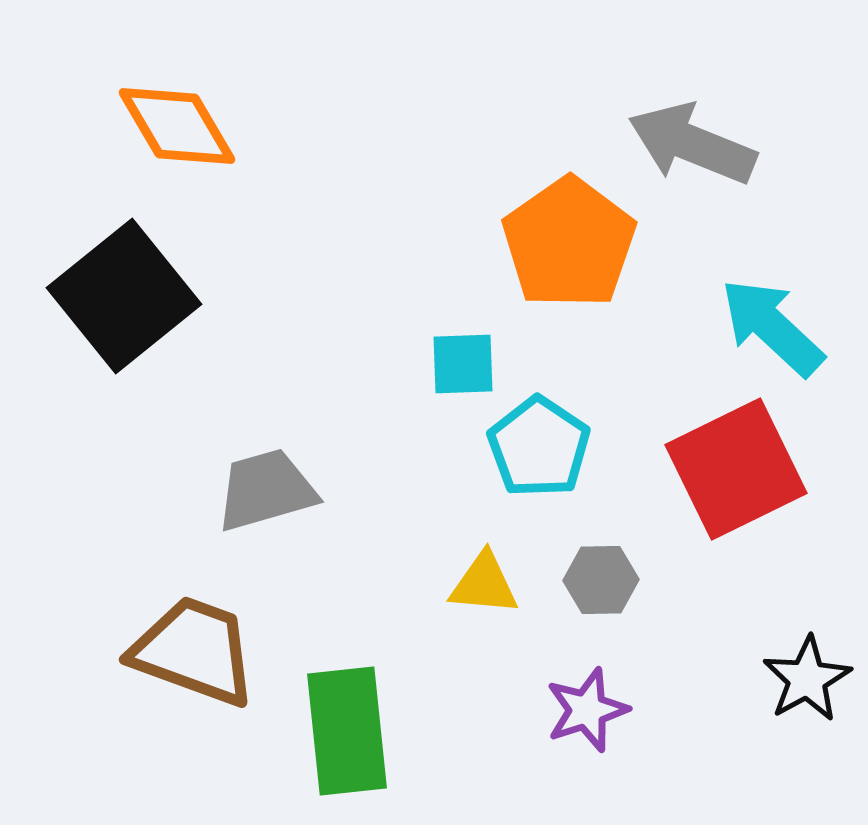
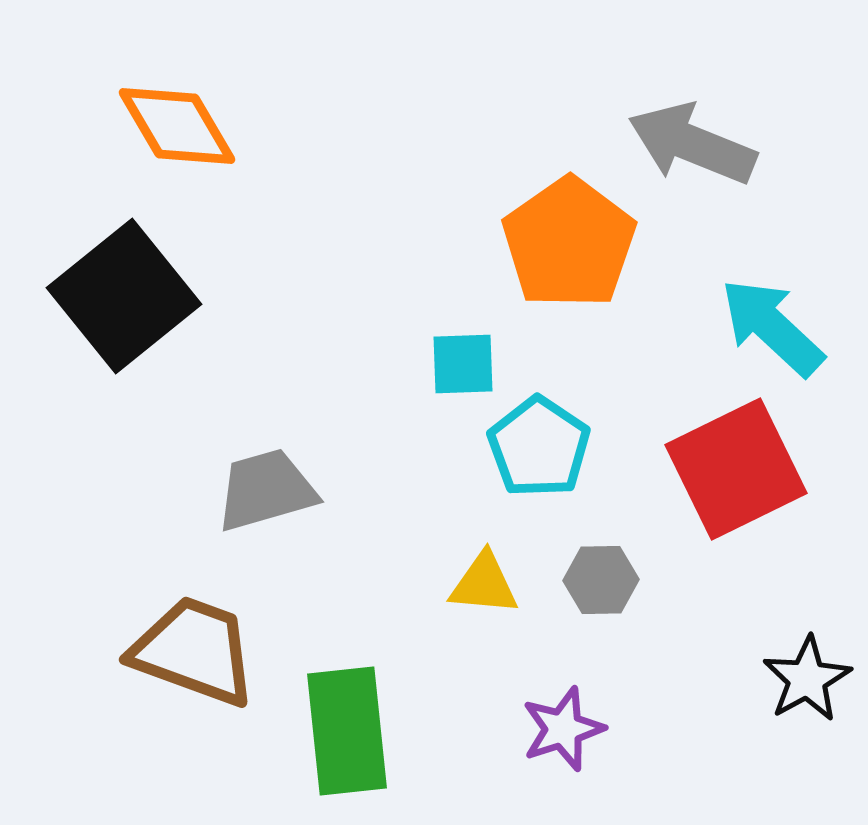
purple star: moved 24 px left, 19 px down
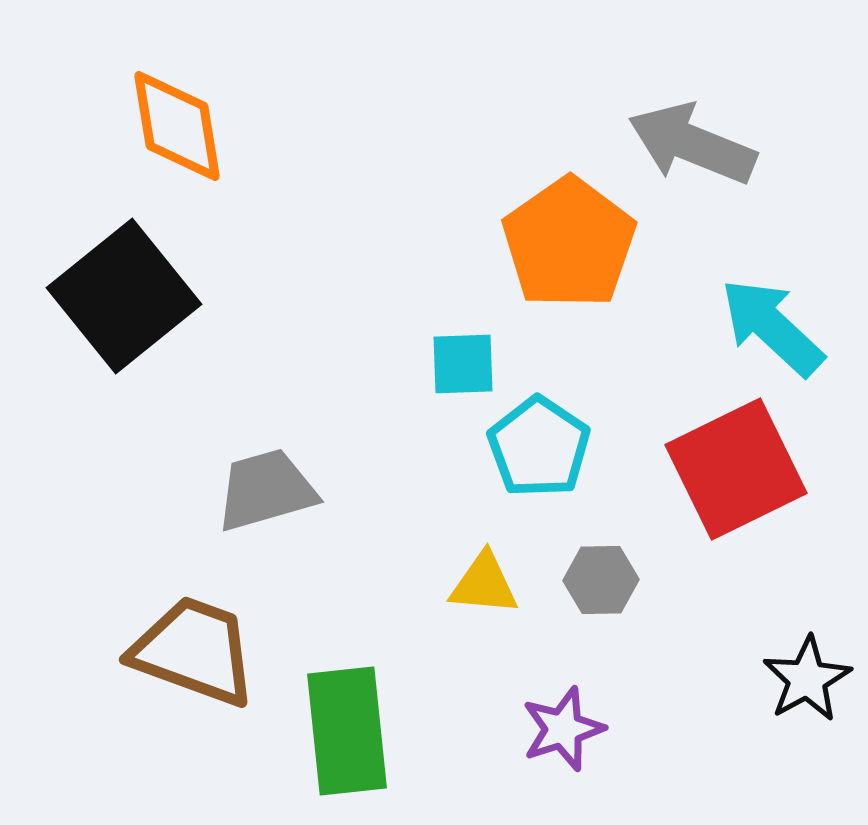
orange diamond: rotated 21 degrees clockwise
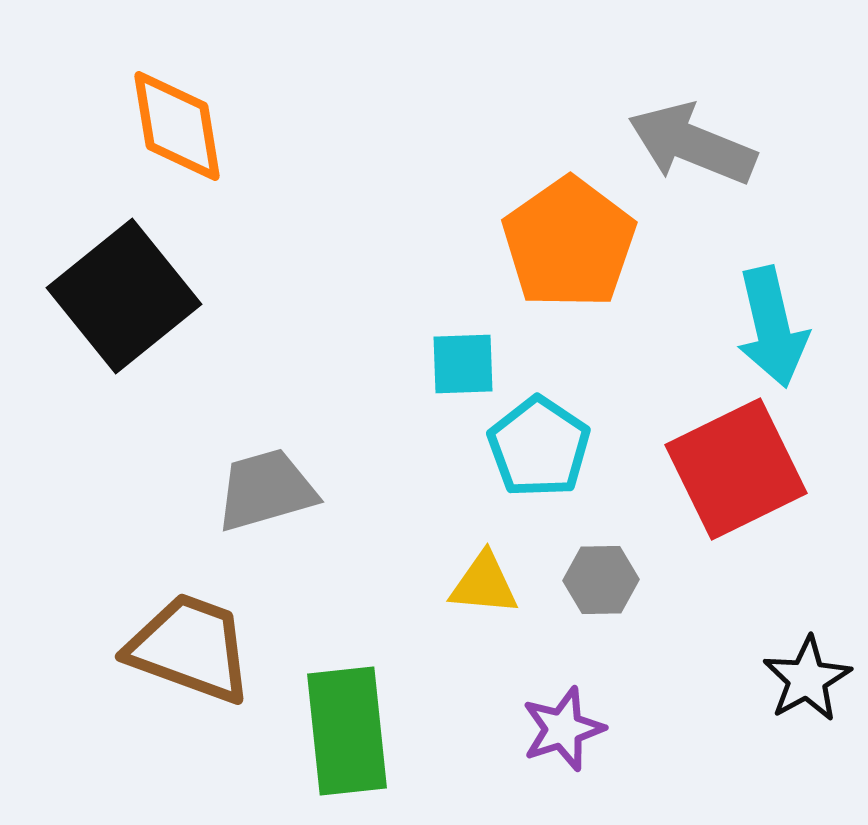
cyan arrow: rotated 146 degrees counterclockwise
brown trapezoid: moved 4 px left, 3 px up
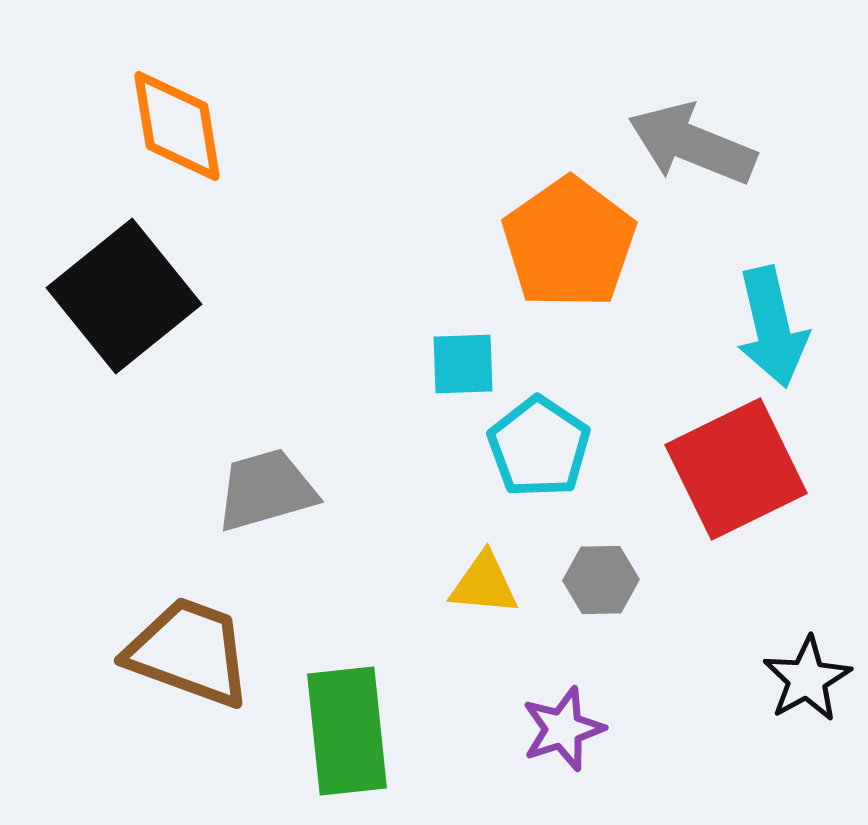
brown trapezoid: moved 1 px left, 4 px down
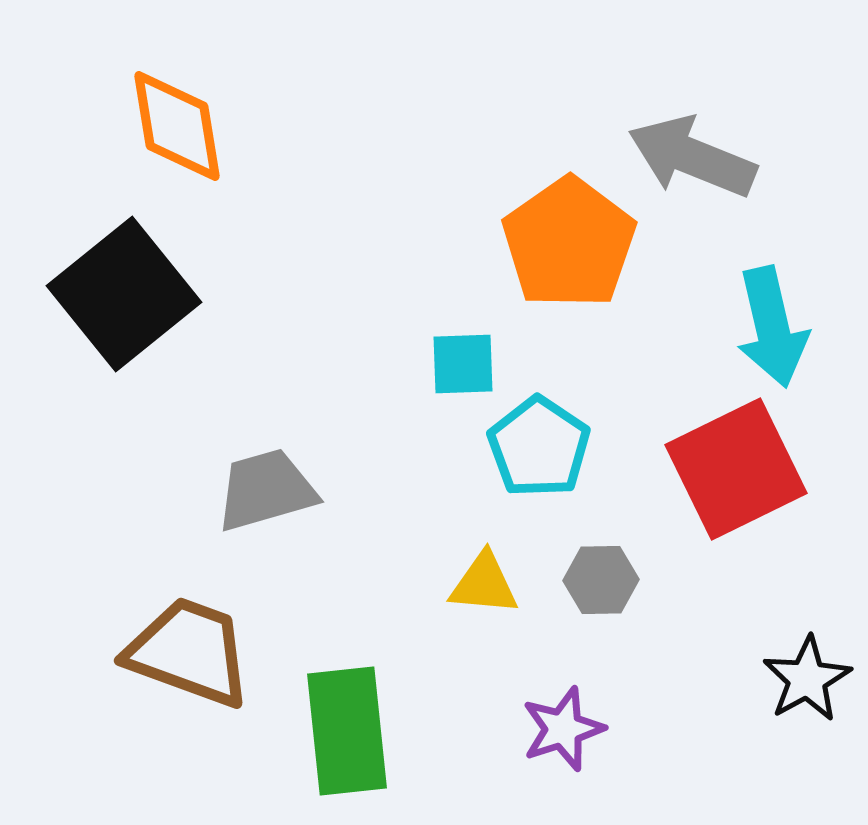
gray arrow: moved 13 px down
black square: moved 2 px up
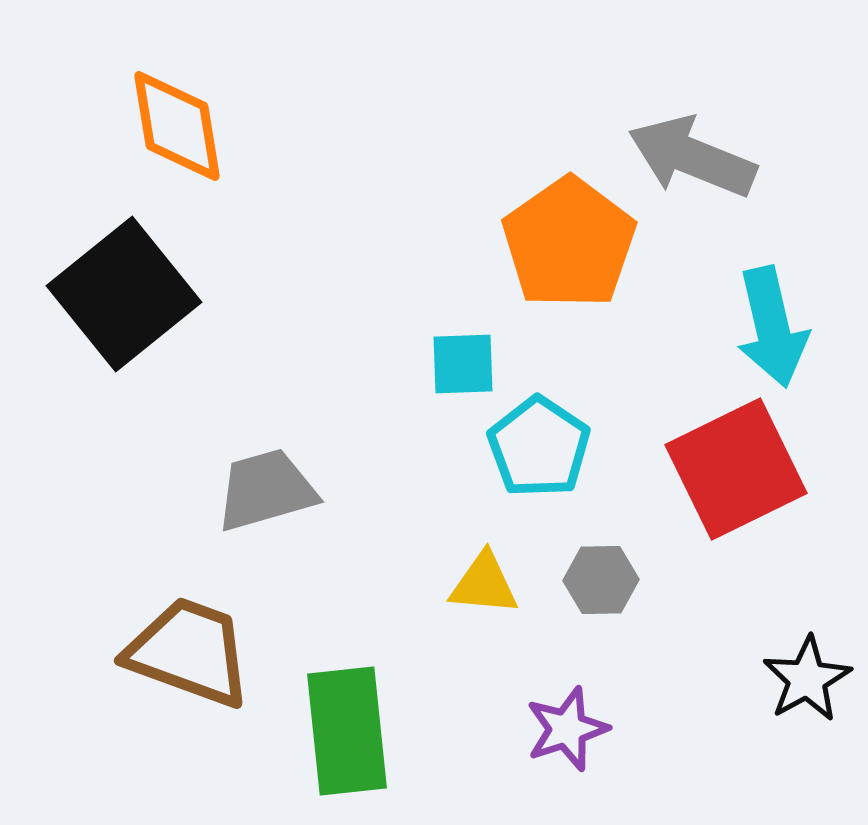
purple star: moved 4 px right
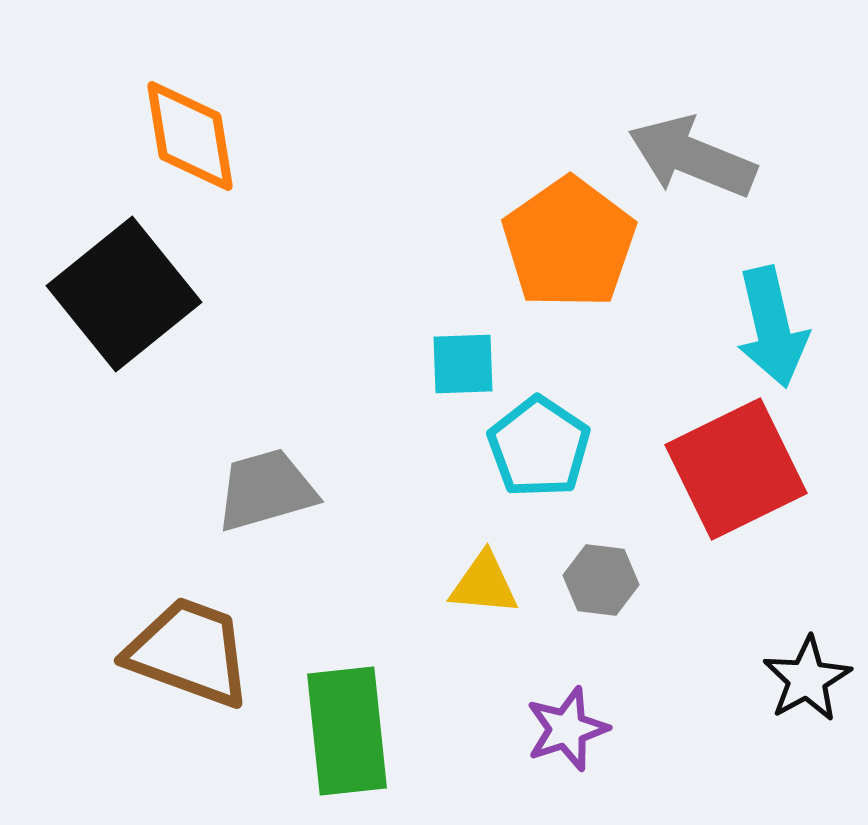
orange diamond: moved 13 px right, 10 px down
gray hexagon: rotated 8 degrees clockwise
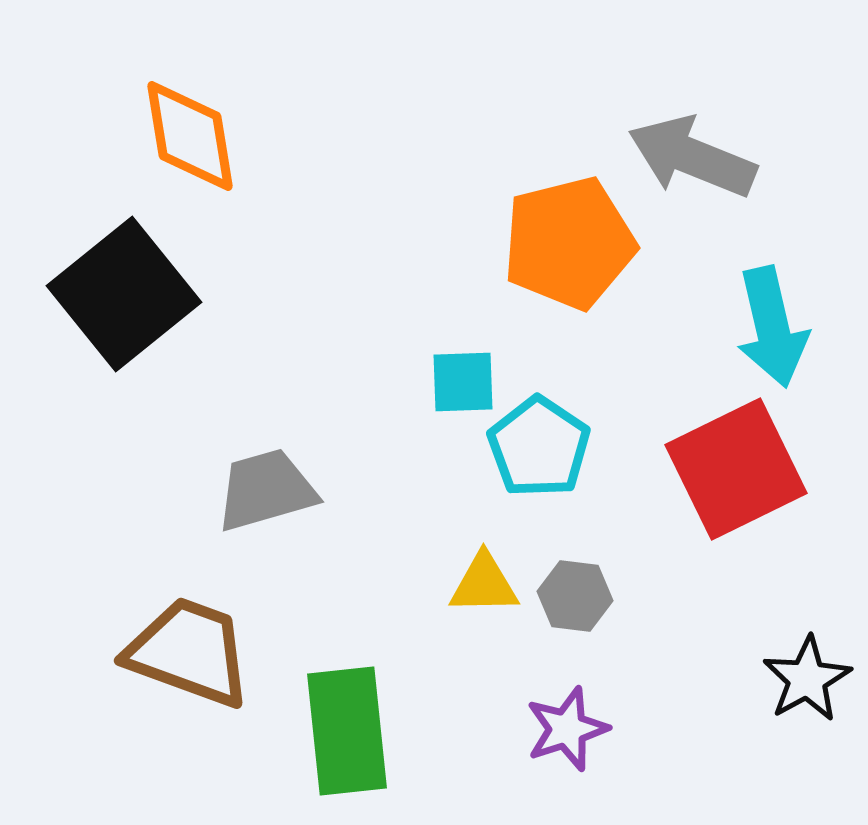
orange pentagon: rotated 21 degrees clockwise
cyan square: moved 18 px down
gray hexagon: moved 26 px left, 16 px down
yellow triangle: rotated 6 degrees counterclockwise
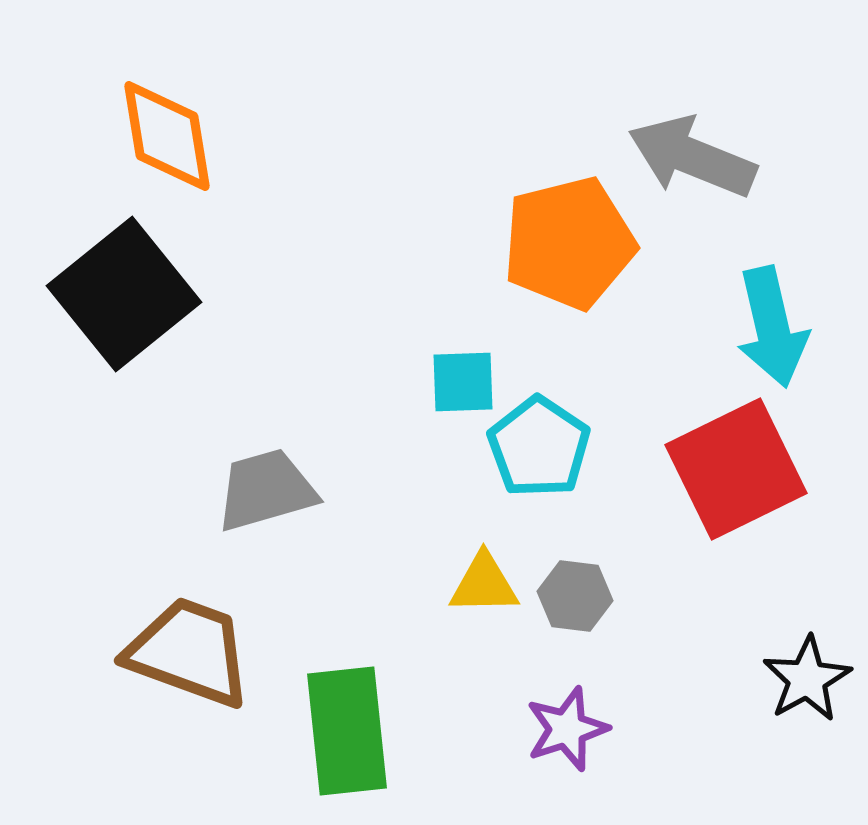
orange diamond: moved 23 px left
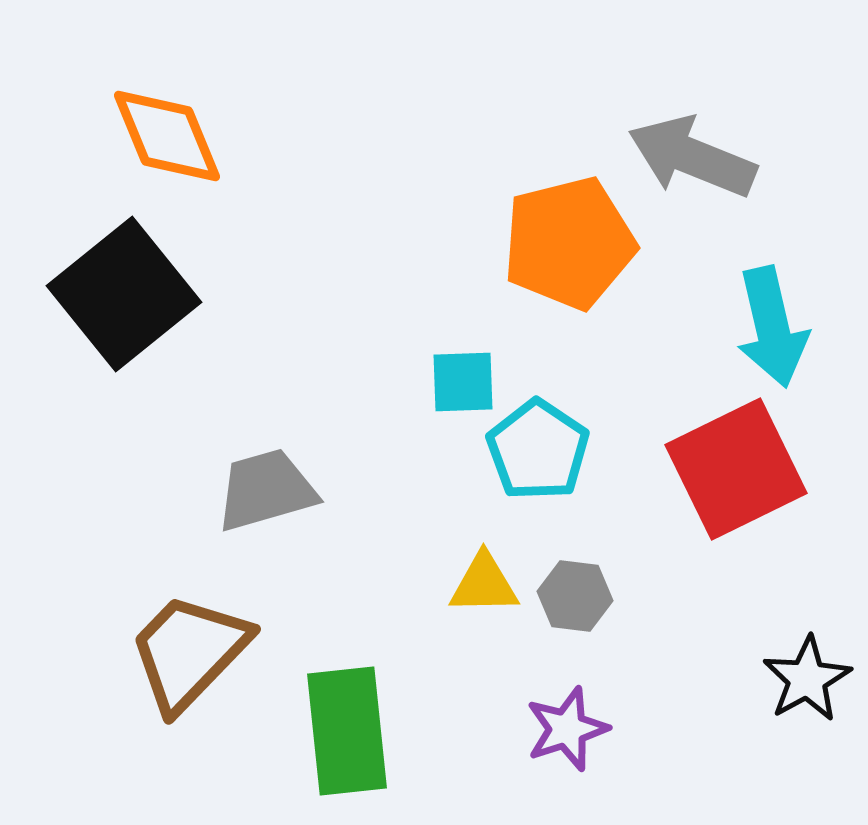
orange diamond: rotated 13 degrees counterclockwise
cyan pentagon: moved 1 px left, 3 px down
brown trapezoid: rotated 66 degrees counterclockwise
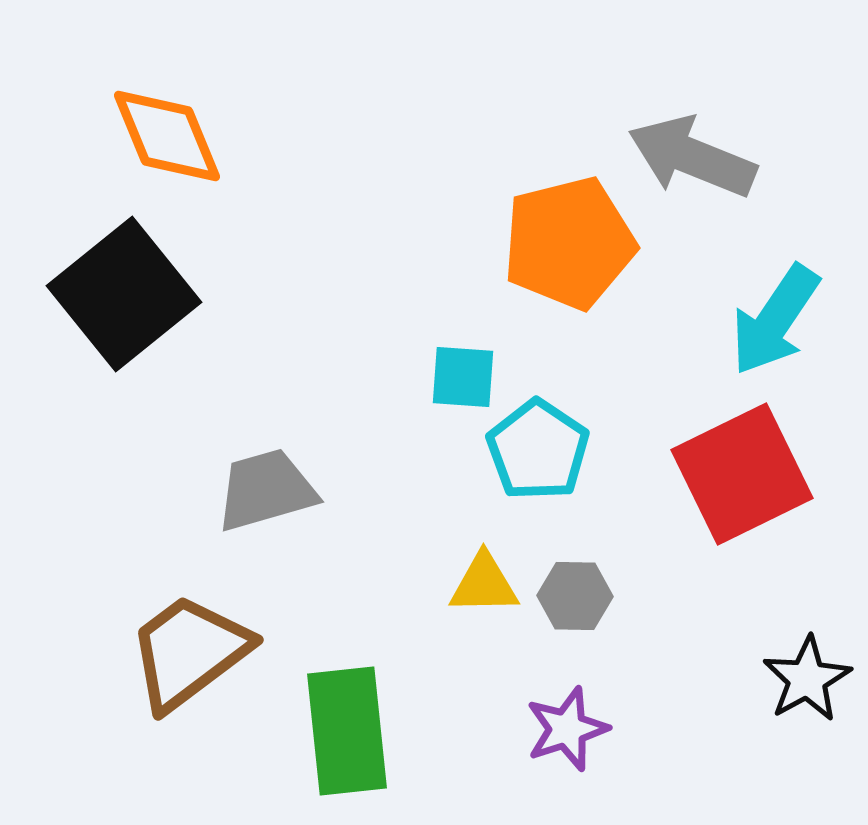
cyan arrow: moved 3 px right, 7 px up; rotated 47 degrees clockwise
cyan square: moved 5 px up; rotated 6 degrees clockwise
red square: moved 6 px right, 5 px down
gray hexagon: rotated 6 degrees counterclockwise
brown trapezoid: rotated 9 degrees clockwise
